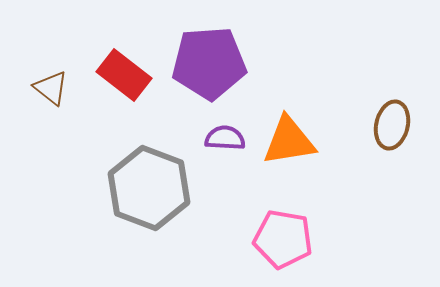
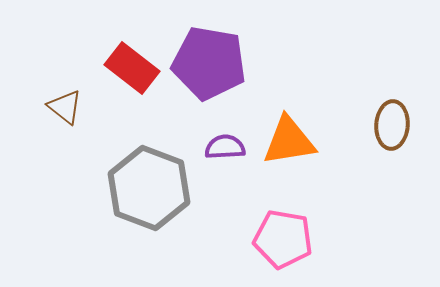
purple pentagon: rotated 14 degrees clockwise
red rectangle: moved 8 px right, 7 px up
brown triangle: moved 14 px right, 19 px down
brown ellipse: rotated 9 degrees counterclockwise
purple semicircle: moved 9 px down; rotated 6 degrees counterclockwise
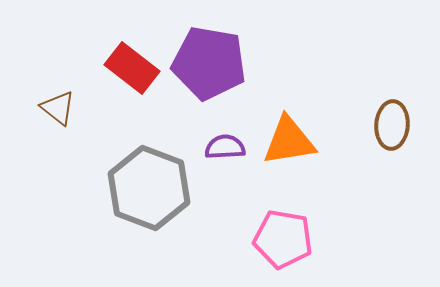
brown triangle: moved 7 px left, 1 px down
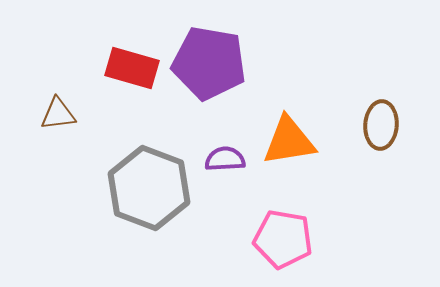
red rectangle: rotated 22 degrees counterclockwise
brown triangle: moved 6 px down; rotated 45 degrees counterclockwise
brown ellipse: moved 11 px left
purple semicircle: moved 12 px down
